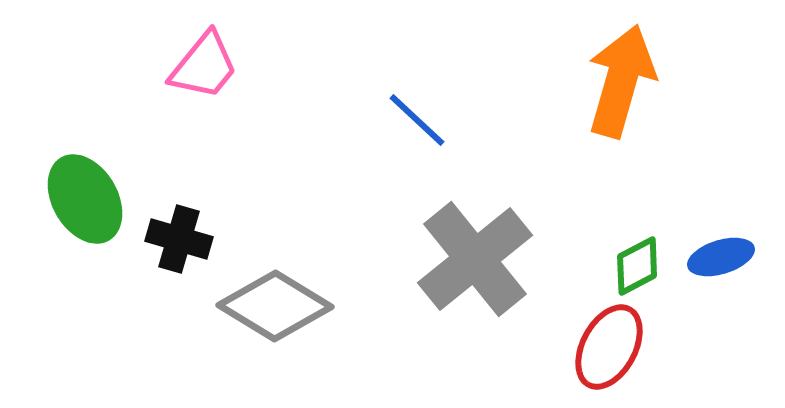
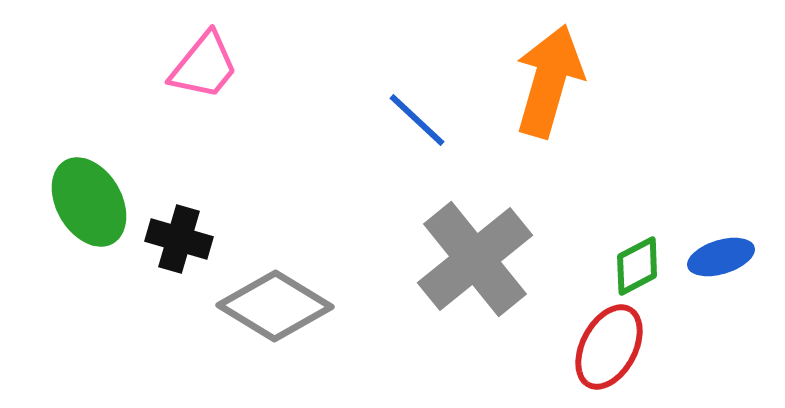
orange arrow: moved 72 px left
green ellipse: moved 4 px right, 3 px down
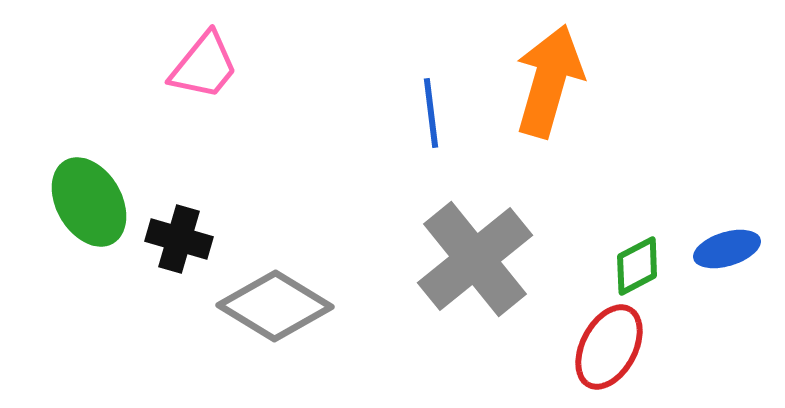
blue line: moved 14 px right, 7 px up; rotated 40 degrees clockwise
blue ellipse: moved 6 px right, 8 px up
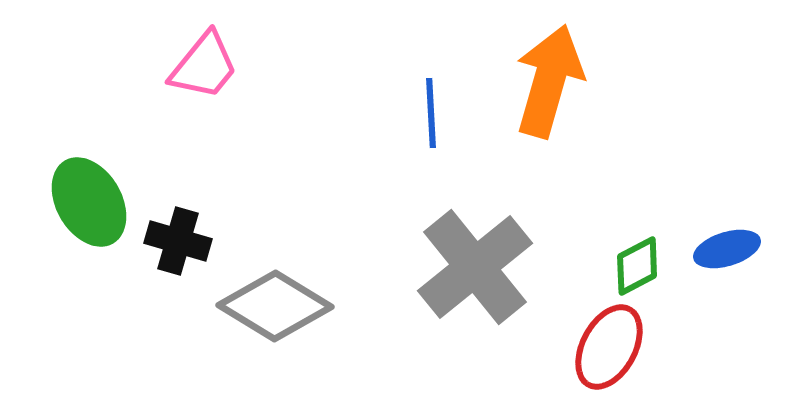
blue line: rotated 4 degrees clockwise
black cross: moved 1 px left, 2 px down
gray cross: moved 8 px down
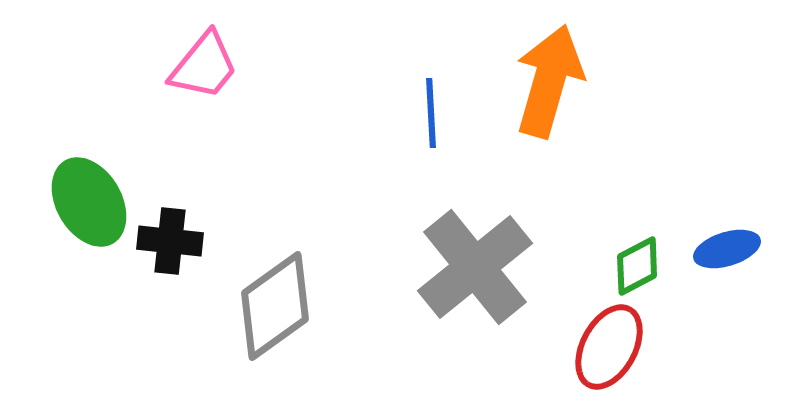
black cross: moved 8 px left; rotated 10 degrees counterclockwise
gray diamond: rotated 67 degrees counterclockwise
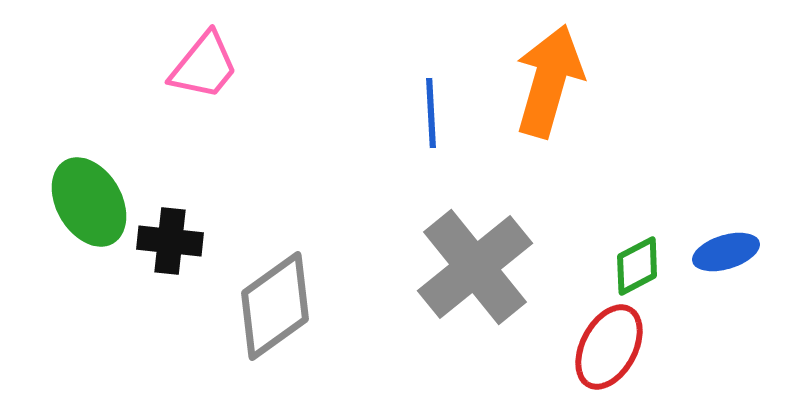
blue ellipse: moved 1 px left, 3 px down
